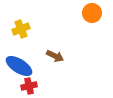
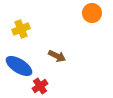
brown arrow: moved 2 px right
red cross: moved 11 px right; rotated 21 degrees counterclockwise
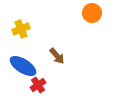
brown arrow: rotated 24 degrees clockwise
blue ellipse: moved 4 px right
red cross: moved 2 px left, 1 px up
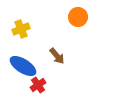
orange circle: moved 14 px left, 4 px down
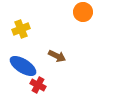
orange circle: moved 5 px right, 5 px up
brown arrow: rotated 24 degrees counterclockwise
red cross: rotated 28 degrees counterclockwise
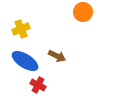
blue ellipse: moved 2 px right, 5 px up
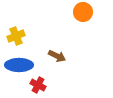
yellow cross: moved 5 px left, 7 px down
blue ellipse: moved 6 px left, 4 px down; rotated 32 degrees counterclockwise
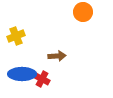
brown arrow: rotated 30 degrees counterclockwise
blue ellipse: moved 3 px right, 9 px down
red cross: moved 4 px right, 6 px up
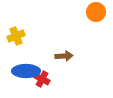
orange circle: moved 13 px right
brown arrow: moved 7 px right
blue ellipse: moved 4 px right, 3 px up
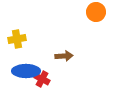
yellow cross: moved 1 px right, 3 px down; rotated 12 degrees clockwise
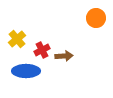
orange circle: moved 6 px down
yellow cross: rotated 30 degrees counterclockwise
red cross: moved 29 px up; rotated 35 degrees clockwise
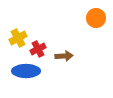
yellow cross: moved 1 px right, 1 px up; rotated 12 degrees clockwise
red cross: moved 4 px left, 1 px up
